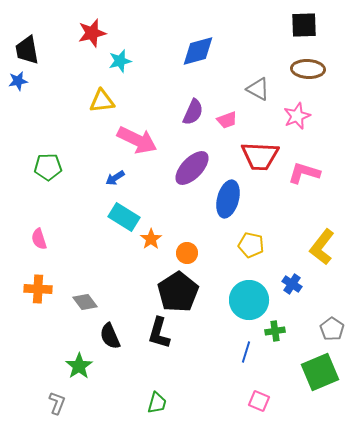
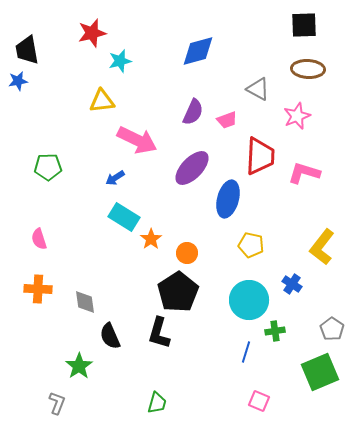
red trapezoid: rotated 90 degrees counterclockwise
gray diamond: rotated 30 degrees clockwise
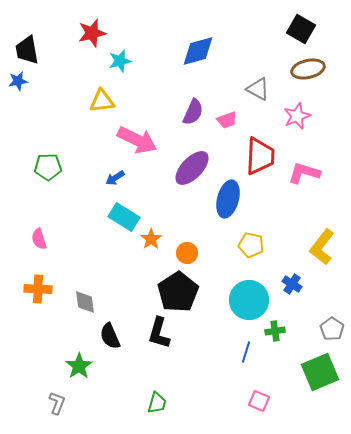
black square: moved 3 px left, 4 px down; rotated 32 degrees clockwise
brown ellipse: rotated 16 degrees counterclockwise
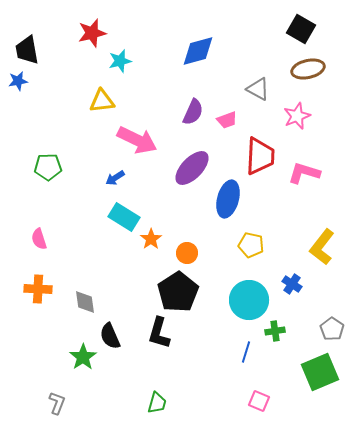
green star: moved 4 px right, 9 px up
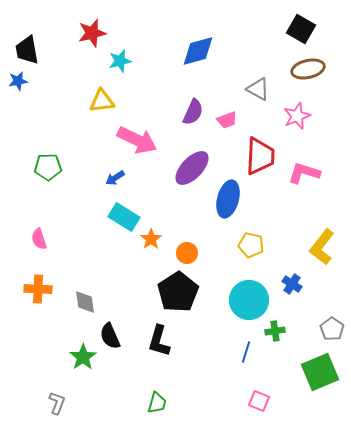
black L-shape: moved 8 px down
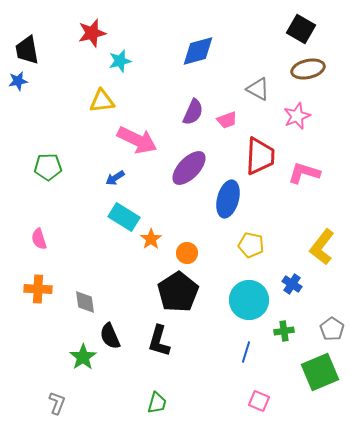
purple ellipse: moved 3 px left
green cross: moved 9 px right
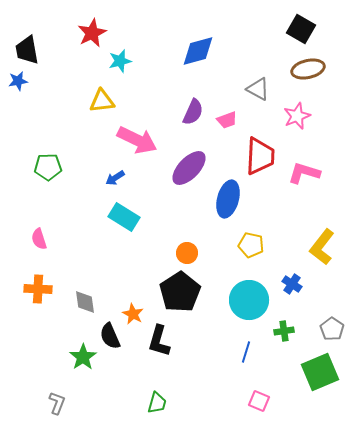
red star: rotated 12 degrees counterclockwise
orange star: moved 18 px left, 75 px down; rotated 10 degrees counterclockwise
black pentagon: moved 2 px right
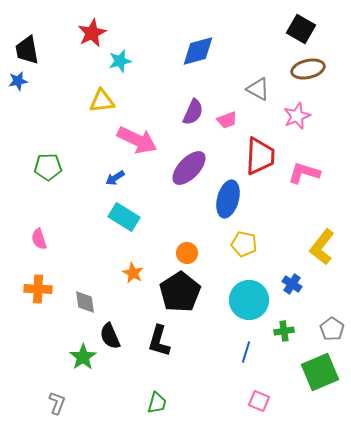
yellow pentagon: moved 7 px left, 1 px up
orange star: moved 41 px up
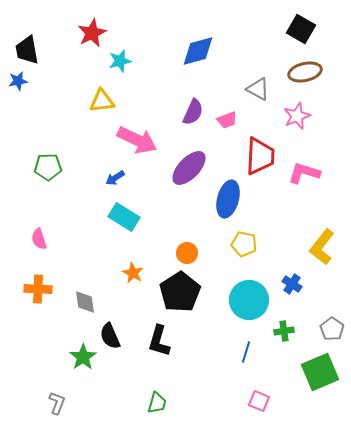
brown ellipse: moved 3 px left, 3 px down
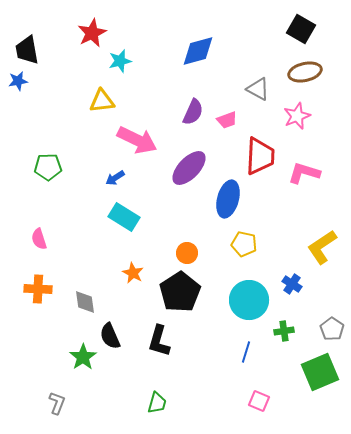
yellow L-shape: rotated 18 degrees clockwise
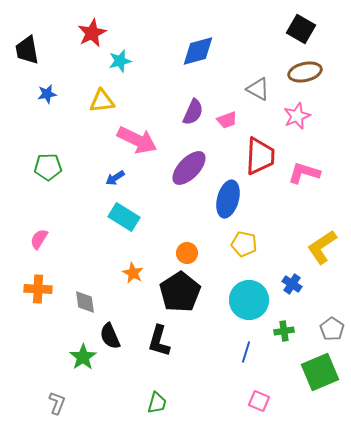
blue star: moved 29 px right, 13 px down
pink semicircle: rotated 50 degrees clockwise
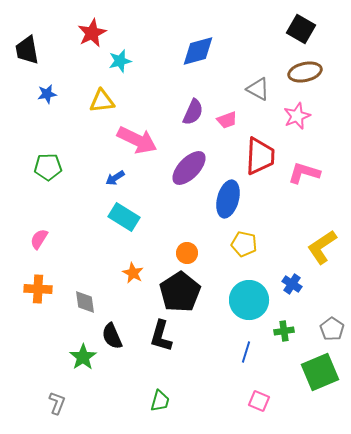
black semicircle: moved 2 px right
black L-shape: moved 2 px right, 5 px up
green trapezoid: moved 3 px right, 2 px up
